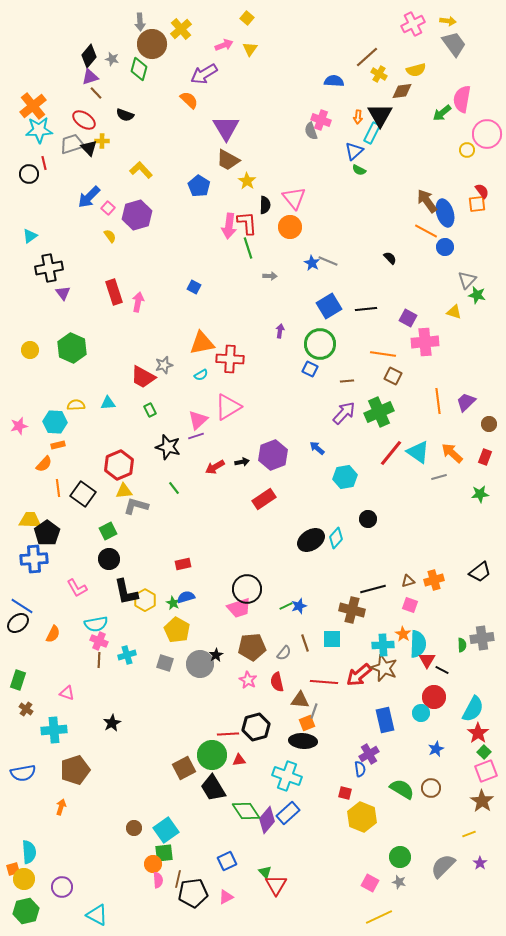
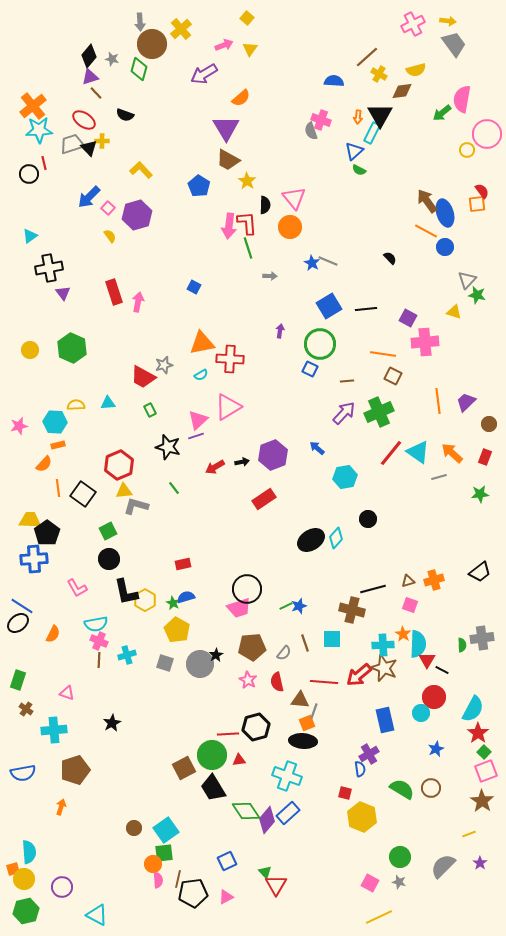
orange semicircle at (189, 100): moved 52 px right, 2 px up; rotated 96 degrees clockwise
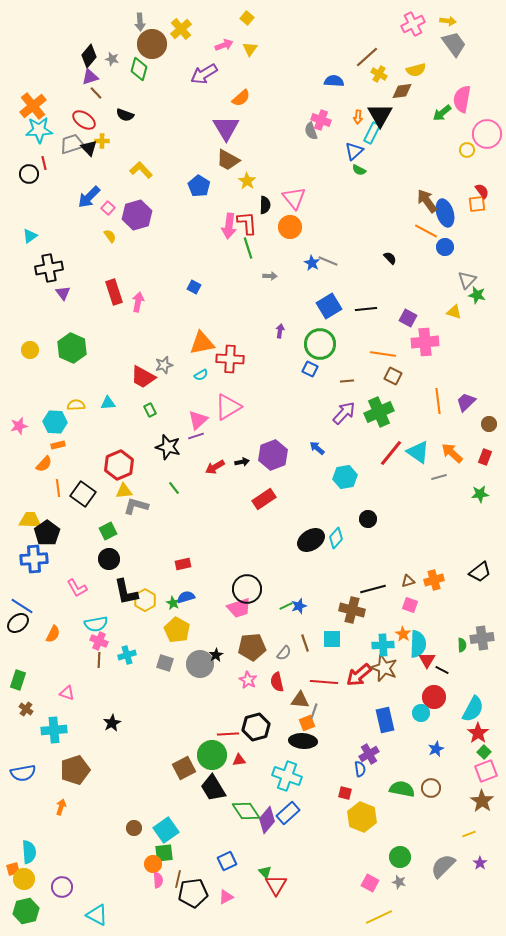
green semicircle at (402, 789): rotated 20 degrees counterclockwise
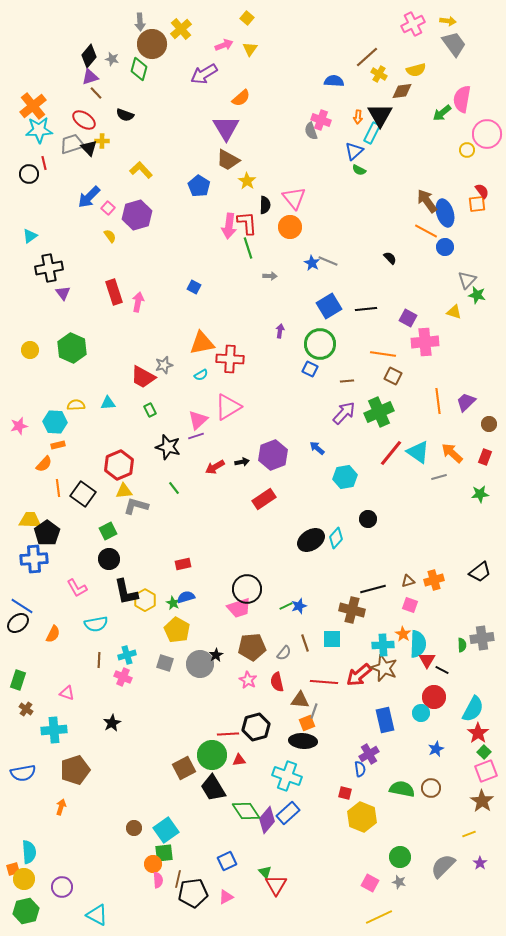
pink cross at (99, 641): moved 24 px right, 36 px down
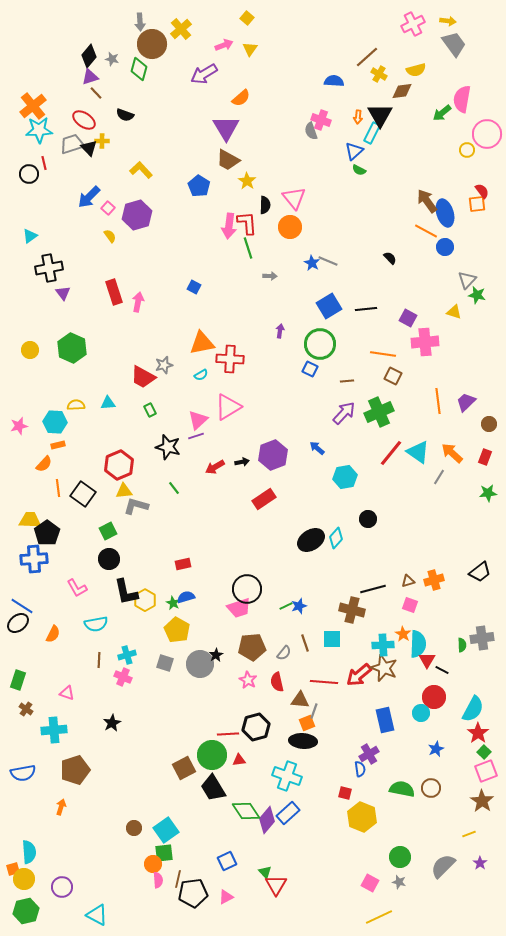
gray line at (439, 477): rotated 42 degrees counterclockwise
green star at (480, 494): moved 8 px right, 1 px up
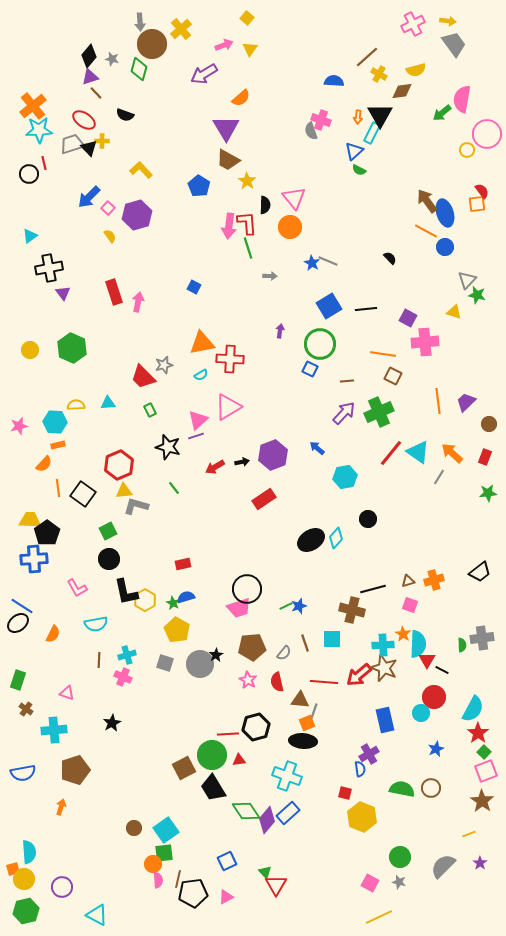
red trapezoid at (143, 377): rotated 16 degrees clockwise
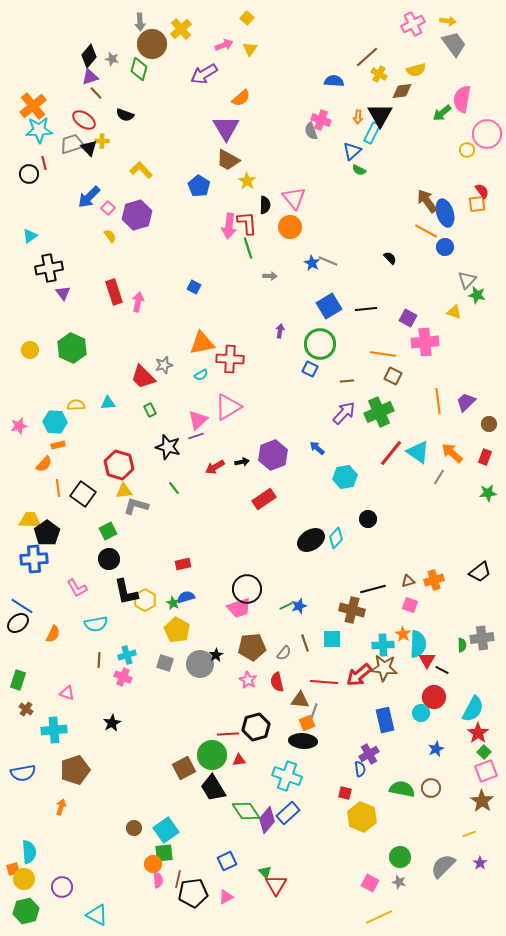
blue triangle at (354, 151): moved 2 px left
red hexagon at (119, 465): rotated 20 degrees counterclockwise
brown star at (384, 668): rotated 16 degrees counterclockwise
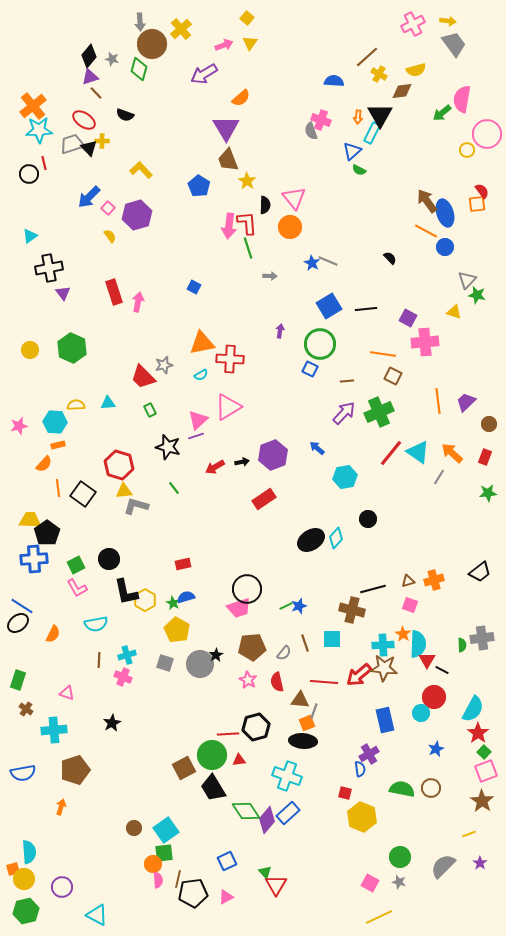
yellow triangle at (250, 49): moved 6 px up
brown trapezoid at (228, 160): rotated 40 degrees clockwise
green square at (108, 531): moved 32 px left, 34 px down
